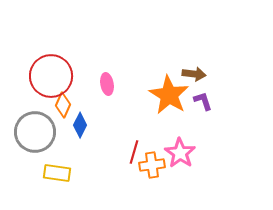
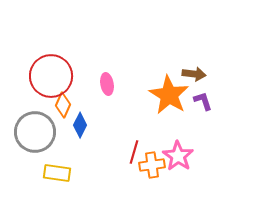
pink star: moved 2 px left, 3 px down
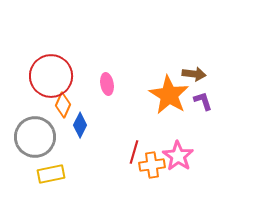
gray circle: moved 5 px down
yellow rectangle: moved 6 px left, 1 px down; rotated 20 degrees counterclockwise
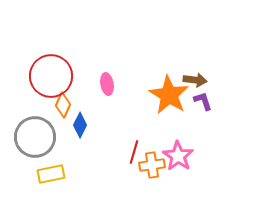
brown arrow: moved 1 px right, 6 px down
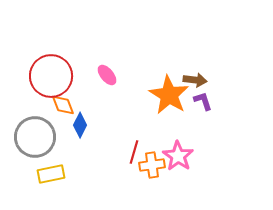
pink ellipse: moved 9 px up; rotated 30 degrees counterclockwise
orange diamond: rotated 45 degrees counterclockwise
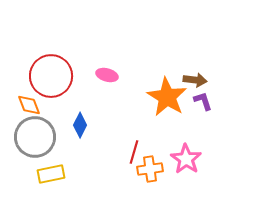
pink ellipse: rotated 35 degrees counterclockwise
orange star: moved 2 px left, 2 px down
orange diamond: moved 34 px left
pink star: moved 8 px right, 3 px down
orange cross: moved 2 px left, 4 px down
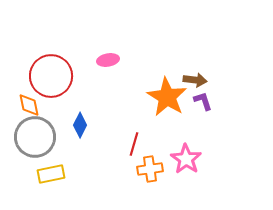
pink ellipse: moved 1 px right, 15 px up; rotated 25 degrees counterclockwise
orange diamond: rotated 10 degrees clockwise
red line: moved 8 px up
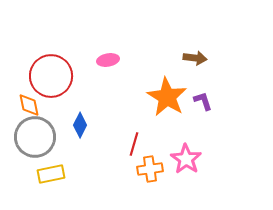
brown arrow: moved 22 px up
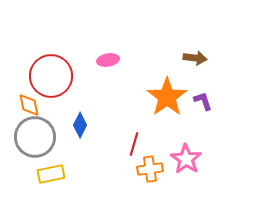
orange star: rotated 6 degrees clockwise
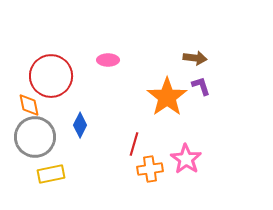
pink ellipse: rotated 10 degrees clockwise
purple L-shape: moved 2 px left, 15 px up
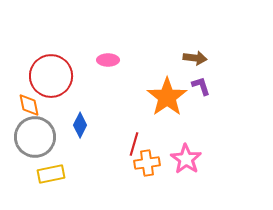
orange cross: moved 3 px left, 6 px up
